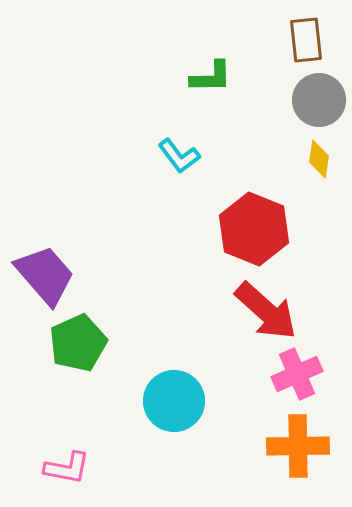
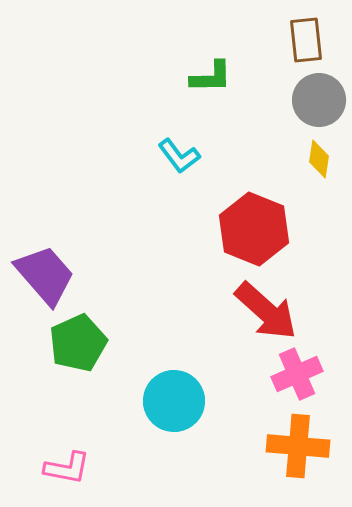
orange cross: rotated 6 degrees clockwise
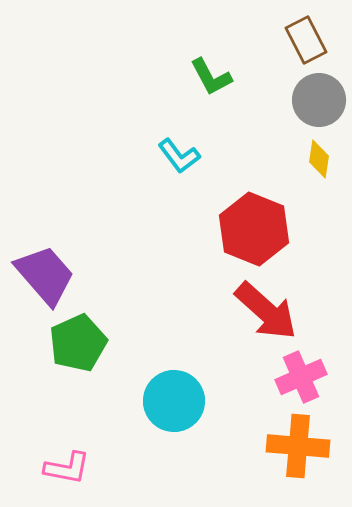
brown rectangle: rotated 21 degrees counterclockwise
green L-shape: rotated 63 degrees clockwise
pink cross: moved 4 px right, 3 px down
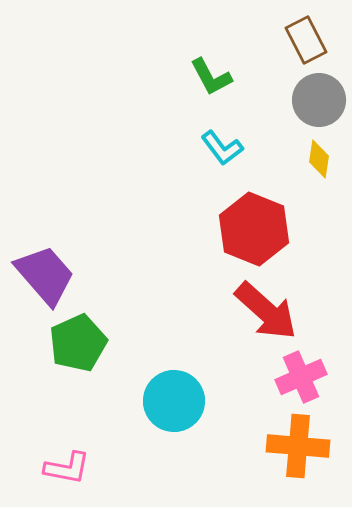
cyan L-shape: moved 43 px right, 8 px up
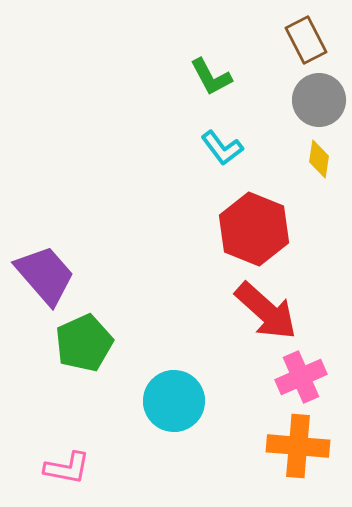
green pentagon: moved 6 px right
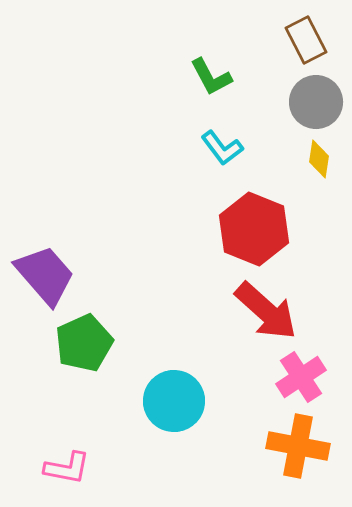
gray circle: moved 3 px left, 2 px down
pink cross: rotated 9 degrees counterclockwise
orange cross: rotated 6 degrees clockwise
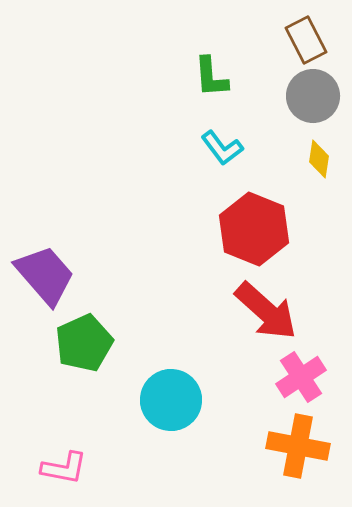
green L-shape: rotated 24 degrees clockwise
gray circle: moved 3 px left, 6 px up
cyan circle: moved 3 px left, 1 px up
pink L-shape: moved 3 px left
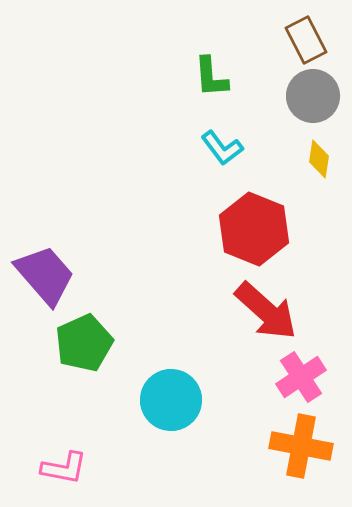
orange cross: moved 3 px right
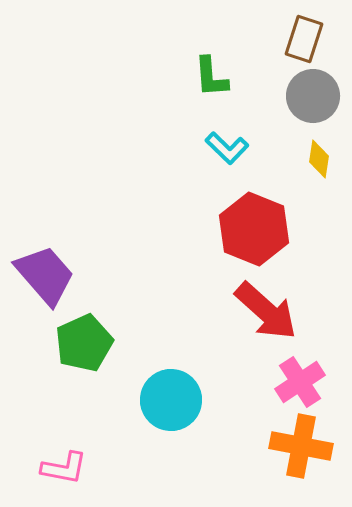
brown rectangle: moved 2 px left, 1 px up; rotated 45 degrees clockwise
cyan L-shape: moved 5 px right; rotated 9 degrees counterclockwise
pink cross: moved 1 px left, 5 px down
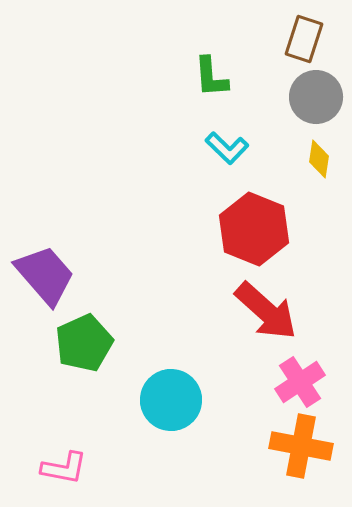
gray circle: moved 3 px right, 1 px down
